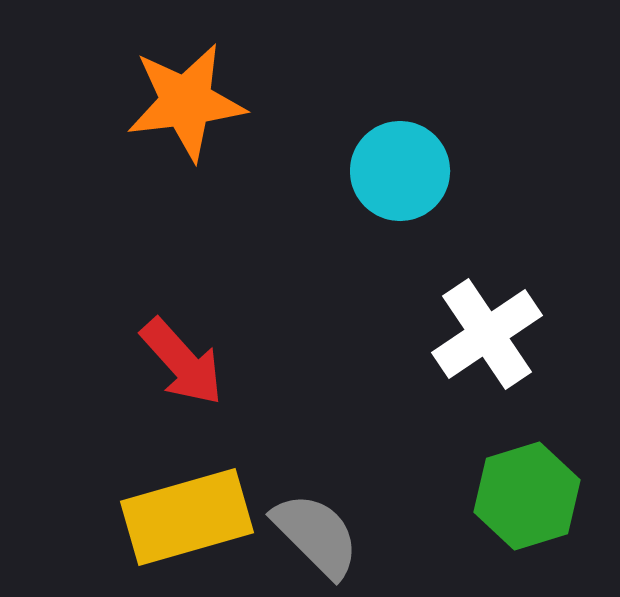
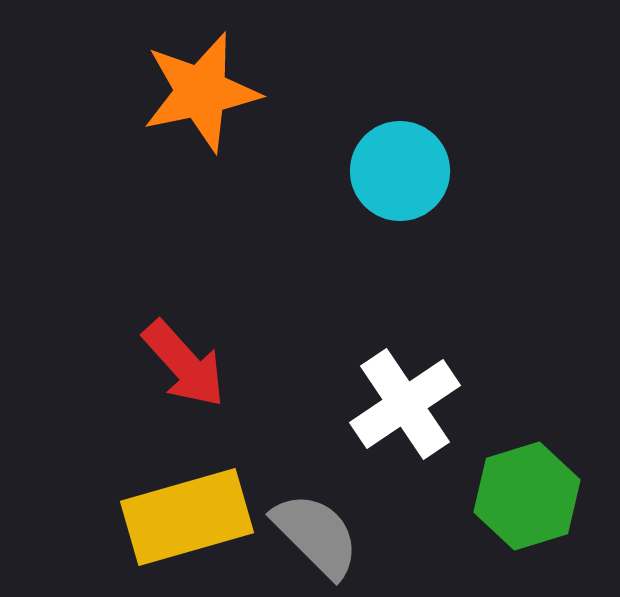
orange star: moved 15 px right, 10 px up; rotated 5 degrees counterclockwise
white cross: moved 82 px left, 70 px down
red arrow: moved 2 px right, 2 px down
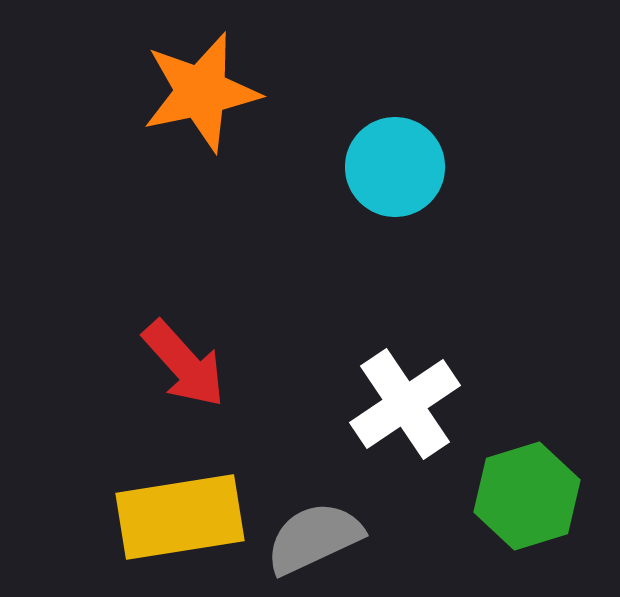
cyan circle: moved 5 px left, 4 px up
yellow rectangle: moved 7 px left; rotated 7 degrees clockwise
gray semicircle: moved 2 px left, 3 px down; rotated 70 degrees counterclockwise
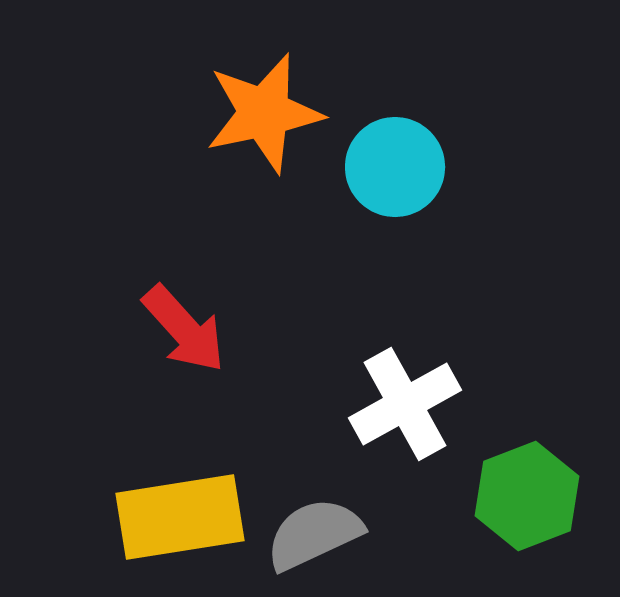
orange star: moved 63 px right, 21 px down
red arrow: moved 35 px up
white cross: rotated 5 degrees clockwise
green hexagon: rotated 4 degrees counterclockwise
gray semicircle: moved 4 px up
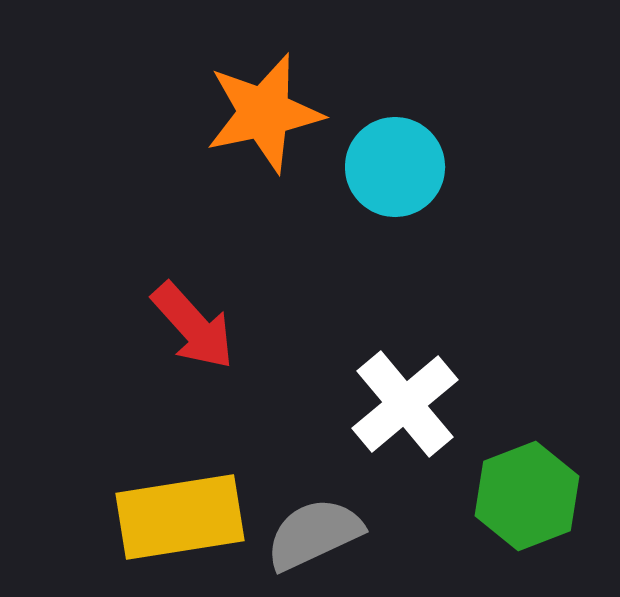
red arrow: moved 9 px right, 3 px up
white cross: rotated 11 degrees counterclockwise
